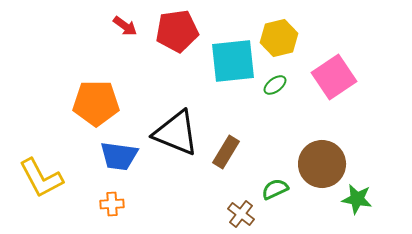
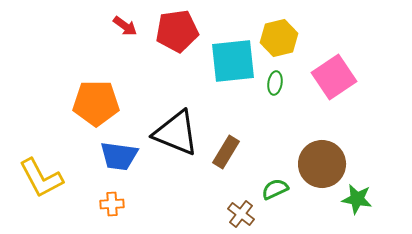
green ellipse: moved 2 px up; rotated 45 degrees counterclockwise
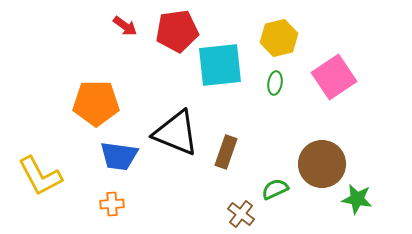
cyan square: moved 13 px left, 4 px down
brown rectangle: rotated 12 degrees counterclockwise
yellow L-shape: moved 1 px left, 2 px up
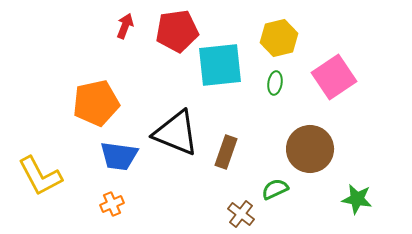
red arrow: rotated 105 degrees counterclockwise
orange pentagon: rotated 12 degrees counterclockwise
brown circle: moved 12 px left, 15 px up
orange cross: rotated 20 degrees counterclockwise
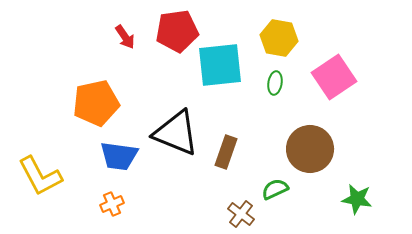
red arrow: moved 11 px down; rotated 125 degrees clockwise
yellow hexagon: rotated 24 degrees clockwise
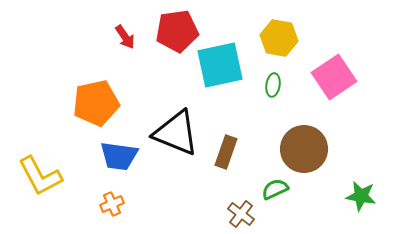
cyan square: rotated 6 degrees counterclockwise
green ellipse: moved 2 px left, 2 px down
brown circle: moved 6 px left
green star: moved 4 px right, 3 px up
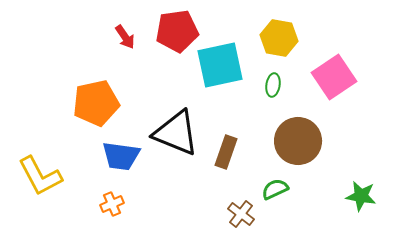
brown circle: moved 6 px left, 8 px up
blue trapezoid: moved 2 px right
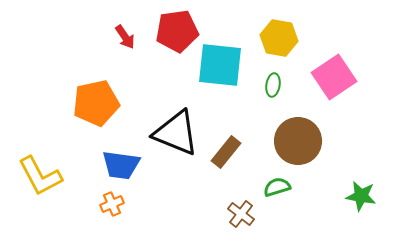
cyan square: rotated 18 degrees clockwise
brown rectangle: rotated 20 degrees clockwise
blue trapezoid: moved 9 px down
green semicircle: moved 2 px right, 2 px up; rotated 8 degrees clockwise
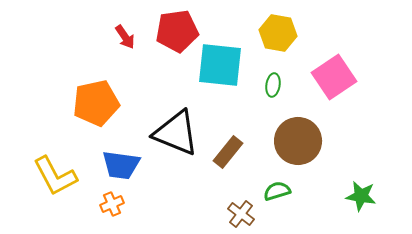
yellow hexagon: moved 1 px left, 5 px up
brown rectangle: moved 2 px right
yellow L-shape: moved 15 px right
green semicircle: moved 4 px down
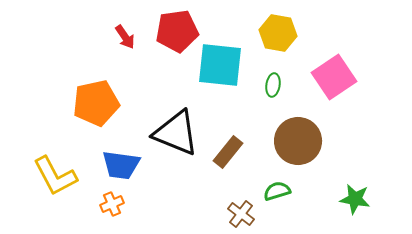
green star: moved 6 px left, 3 px down
